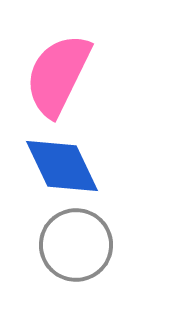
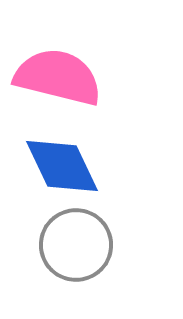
pink semicircle: moved 2 px down; rotated 78 degrees clockwise
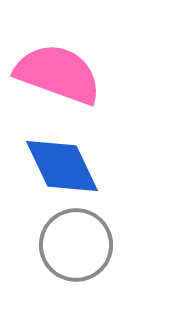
pink semicircle: moved 3 px up; rotated 6 degrees clockwise
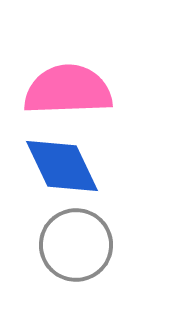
pink semicircle: moved 10 px right, 16 px down; rotated 22 degrees counterclockwise
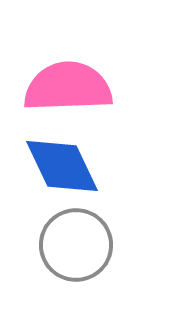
pink semicircle: moved 3 px up
